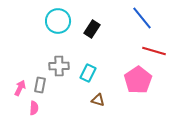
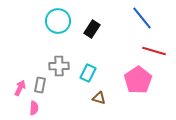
brown triangle: moved 1 px right, 2 px up
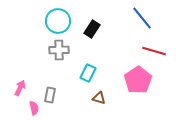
gray cross: moved 16 px up
gray rectangle: moved 10 px right, 10 px down
pink semicircle: rotated 16 degrees counterclockwise
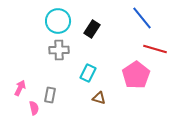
red line: moved 1 px right, 2 px up
pink pentagon: moved 2 px left, 5 px up
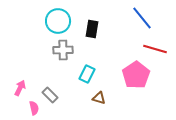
black rectangle: rotated 24 degrees counterclockwise
gray cross: moved 4 px right
cyan rectangle: moved 1 px left, 1 px down
gray rectangle: rotated 56 degrees counterclockwise
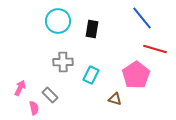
gray cross: moved 12 px down
cyan rectangle: moved 4 px right, 1 px down
brown triangle: moved 16 px right, 1 px down
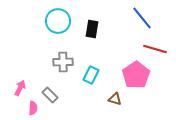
pink semicircle: moved 1 px left; rotated 16 degrees clockwise
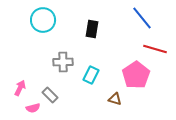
cyan circle: moved 15 px left, 1 px up
pink semicircle: rotated 72 degrees clockwise
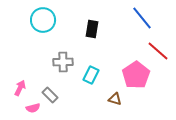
red line: moved 3 px right, 2 px down; rotated 25 degrees clockwise
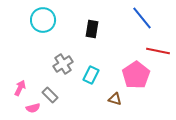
red line: rotated 30 degrees counterclockwise
gray cross: moved 2 px down; rotated 30 degrees counterclockwise
